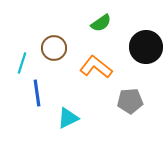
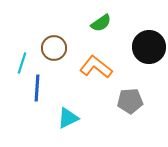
black circle: moved 3 px right
blue line: moved 5 px up; rotated 12 degrees clockwise
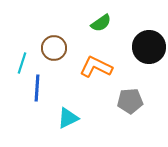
orange L-shape: rotated 12 degrees counterclockwise
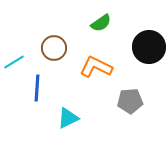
cyan line: moved 8 px left, 1 px up; rotated 40 degrees clockwise
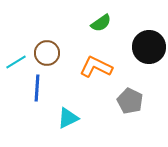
brown circle: moved 7 px left, 5 px down
cyan line: moved 2 px right
gray pentagon: rotated 30 degrees clockwise
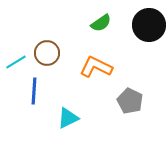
black circle: moved 22 px up
blue line: moved 3 px left, 3 px down
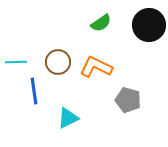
brown circle: moved 11 px right, 9 px down
cyan line: rotated 30 degrees clockwise
blue line: rotated 12 degrees counterclockwise
gray pentagon: moved 2 px left, 1 px up; rotated 10 degrees counterclockwise
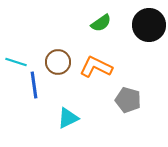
cyan line: rotated 20 degrees clockwise
blue line: moved 6 px up
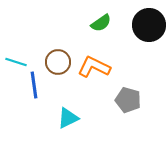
orange L-shape: moved 2 px left
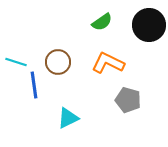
green semicircle: moved 1 px right, 1 px up
orange L-shape: moved 14 px right, 4 px up
